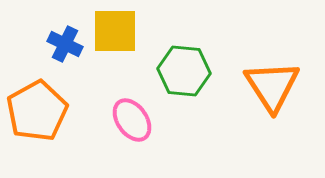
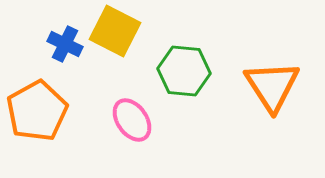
yellow square: rotated 27 degrees clockwise
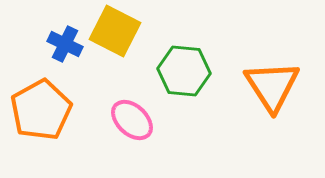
orange pentagon: moved 4 px right, 1 px up
pink ellipse: rotated 12 degrees counterclockwise
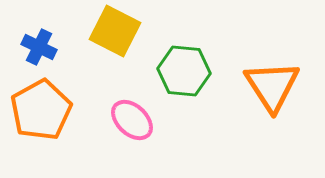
blue cross: moved 26 px left, 3 px down
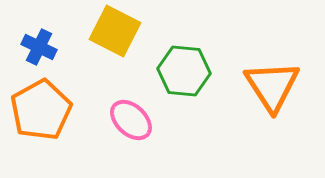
pink ellipse: moved 1 px left
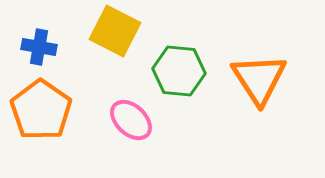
blue cross: rotated 16 degrees counterclockwise
green hexagon: moved 5 px left
orange triangle: moved 13 px left, 7 px up
orange pentagon: rotated 8 degrees counterclockwise
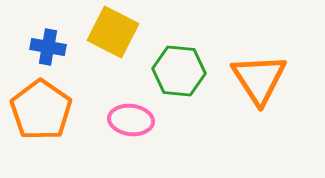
yellow square: moved 2 px left, 1 px down
blue cross: moved 9 px right
pink ellipse: rotated 36 degrees counterclockwise
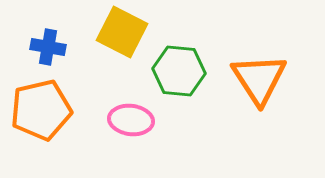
yellow square: moved 9 px right
orange pentagon: rotated 24 degrees clockwise
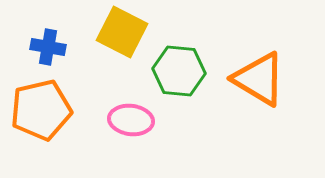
orange triangle: rotated 26 degrees counterclockwise
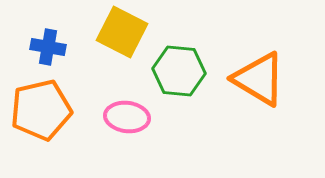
pink ellipse: moved 4 px left, 3 px up
